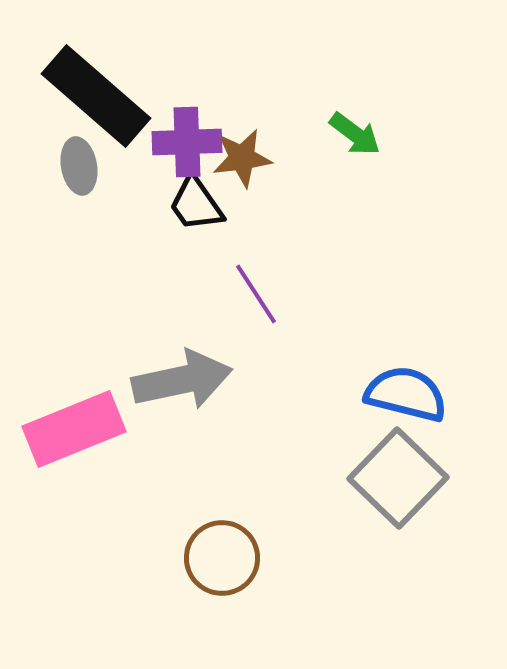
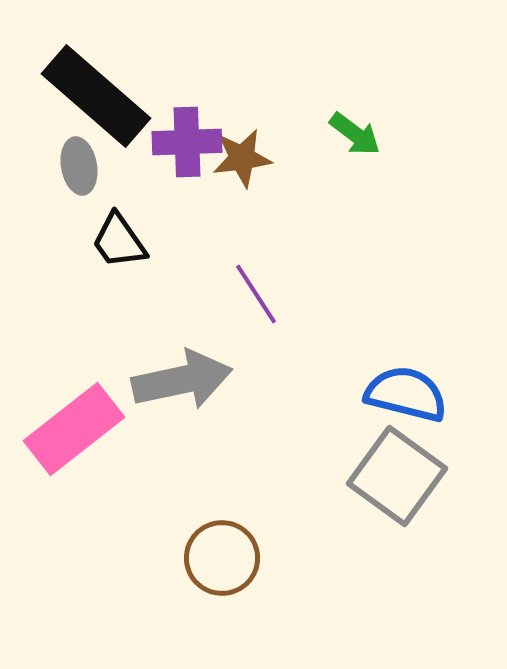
black trapezoid: moved 77 px left, 37 px down
pink rectangle: rotated 16 degrees counterclockwise
gray square: moved 1 px left, 2 px up; rotated 8 degrees counterclockwise
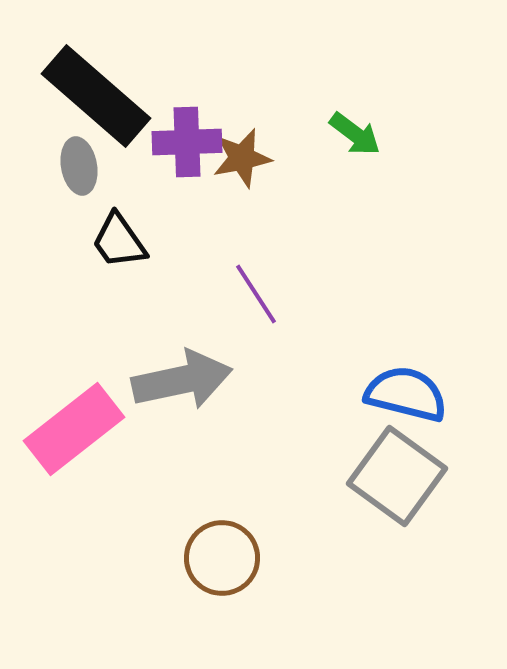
brown star: rotated 4 degrees counterclockwise
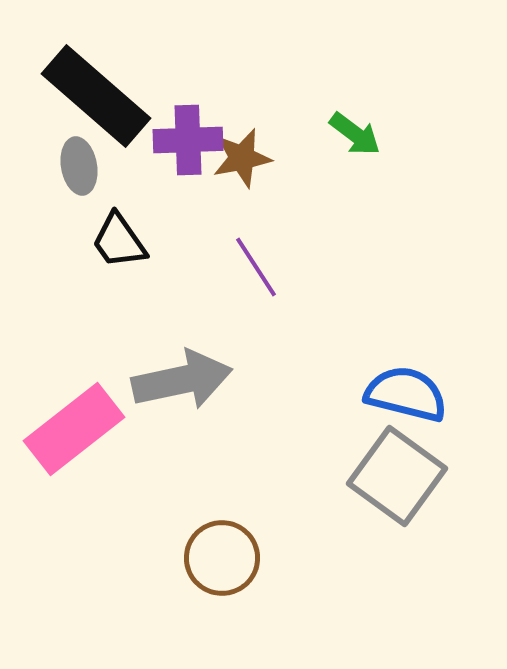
purple cross: moved 1 px right, 2 px up
purple line: moved 27 px up
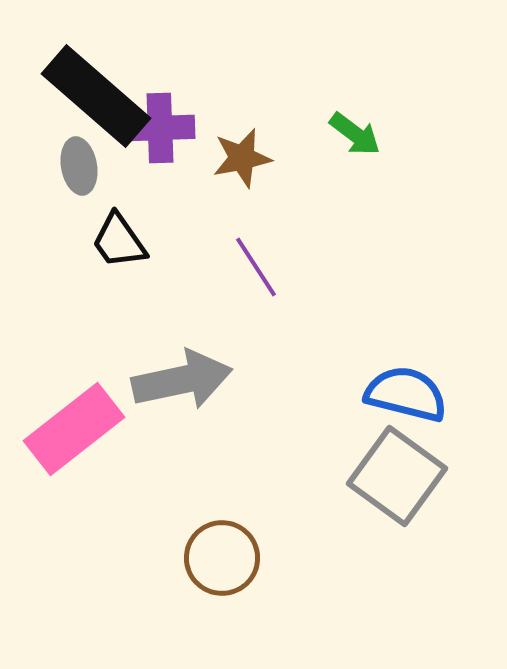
purple cross: moved 28 px left, 12 px up
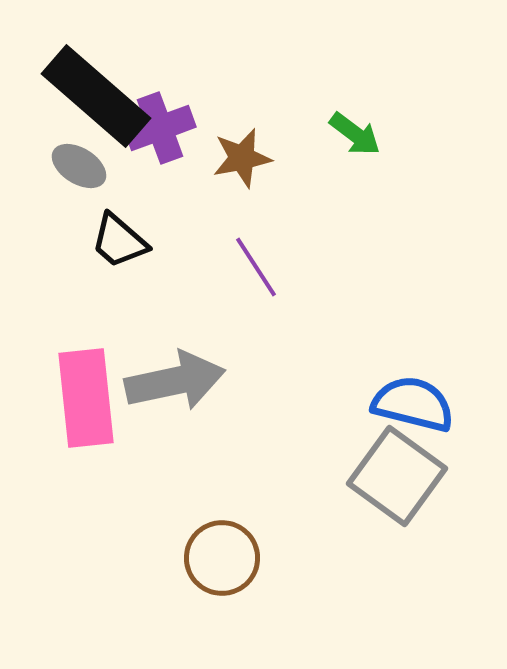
purple cross: rotated 18 degrees counterclockwise
gray ellipse: rotated 48 degrees counterclockwise
black trapezoid: rotated 14 degrees counterclockwise
gray arrow: moved 7 px left, 1 px down
blue semicircle: moved 7 px right, 10 px down
pink rectangle: moved 12 px right, 31 px up; rotated 58 degrees counterclockwise
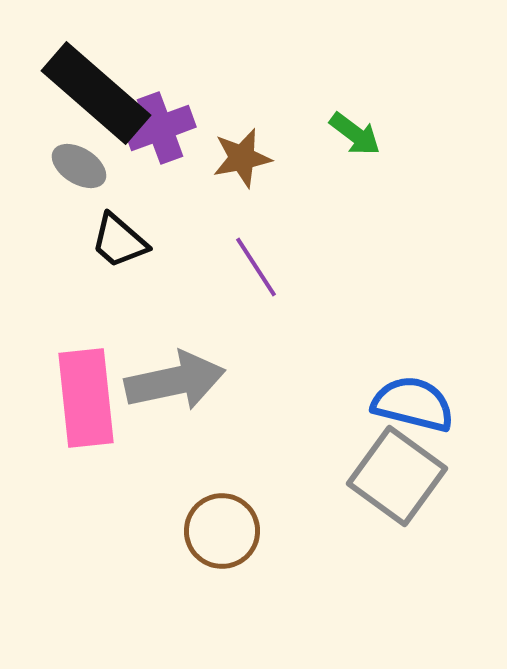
black rectangle: moved 3 px up
brown circle: moved 27 px up
